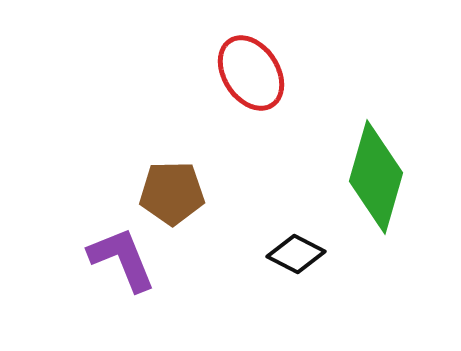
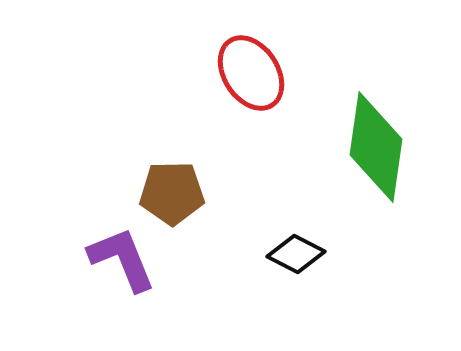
green diamond: moved 30 px up; rotated 8 degrees counterclockwise
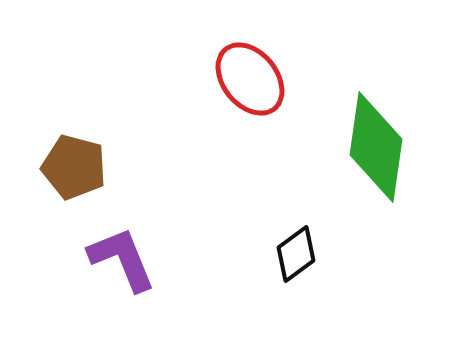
red ellipse: moved 1 px left, 6 px down; rotated 6 degrees counterclockwise
brown pentagon: moved 98 px left, 26 px up; rotated 16 degrees clockwise
black diamond: rotated 64 degrees counterclockwise
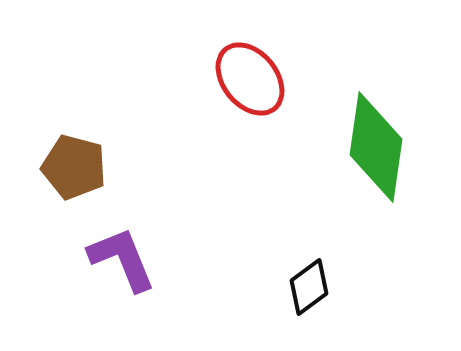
black diamond: moved 13 px right, 33 px down
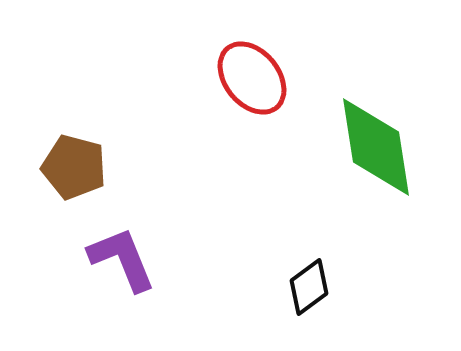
red ellipse: moved 2 px right, 1 px up
green diamond: rotated 17 degrees counterclockwise
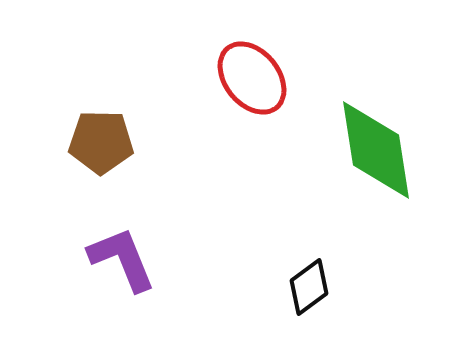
green diamond: moved 3 px down
brown pentagon: moved 27 px right, 25 px up; rotated 14 degrees counterclockwise
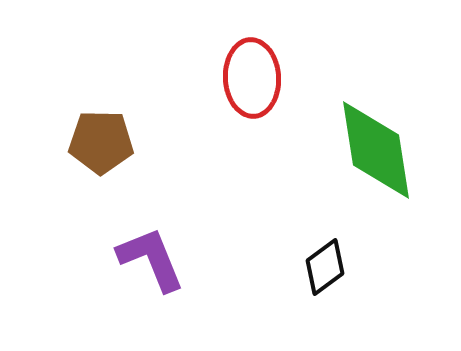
red ellipse: rotated 36 degrees clockwise
purple L-shape: moved 29 px right
black diamond: moved 16 px right, 20 px up
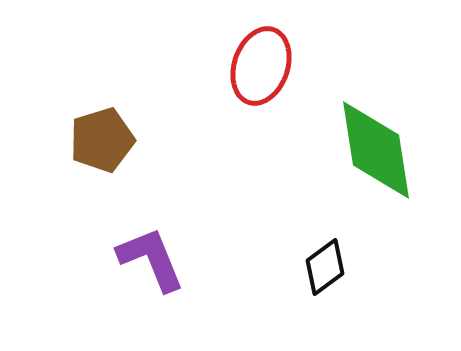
red ellipse: moved 9 px right, 12 px up; rotated 22 degrees clockwise
brown pentagon: moved 1 px right, 2 px up; rotated 18 degrees counterclockwise
